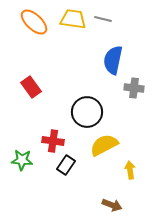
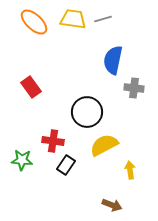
gray line: rotated 30 degrees counterclockwise
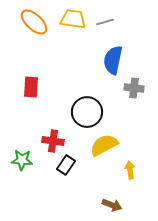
gray line: moved 2 px right, 3 px down
red rectangle: rotated 40 degrees clockwise
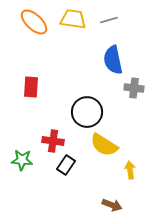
gray line: moved 4 px right, 2 px up
blue semicircle: rotated 24 degrees counterclockwise
yellow semicircle: rotated 120 degrees counterclockwise
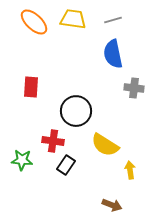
gray line: moved 4 px right
blue semicircle: moved 6 px up
black circle: moved 11 px left, 1 px up
yellow semicircle: moved 1 px right
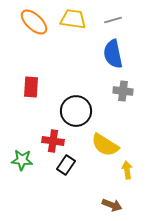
gray cross: moved 11 px left, 3 px down
yellow arrow: moved 3 px left
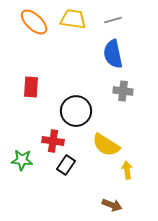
yellow semicircle: moved 1 px right
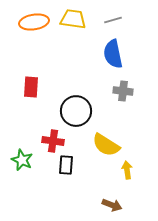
orange ellipse: rotated 52 degrees counterclockwise
green star: rotated 20 degrees clockwise
black rectangle: rotated 30 degrees counterclockwise
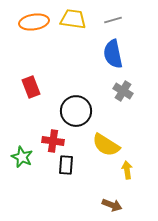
red rectangle: rotated 25 degrees counterclockwise
gray cross: rotated 24 degrees clockwise
green star: moved 3 px up
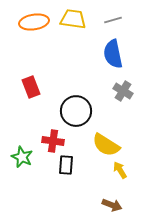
yellow arrow: moved 7 px left; rotated 24 degrees counterclockwise
